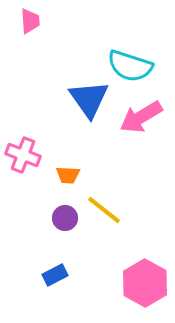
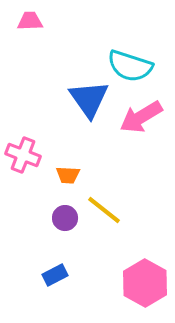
pink trapezoid: rotated 88 degrees counterclockwise
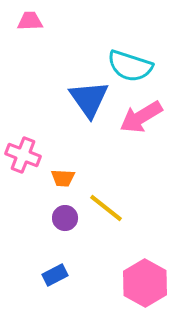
orange trapezoid: moved 5 px left, 3 px down
yellow line: moved 2 px right, 2 px up
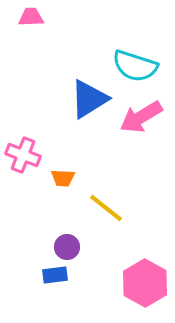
pink trapezoid: moved 1 px right, 4 px up
cyan semicircle: moved 5 px right
blue triangle: rotated 33 degrees clockwise
purple circle: moved 2 px right, 29 px down
blue rectangle: rotated 20 degrees clockwise
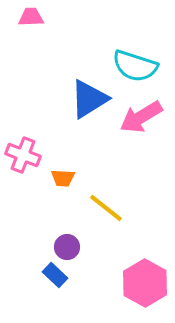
blue rectangle: rotated 50 degrees clockwise
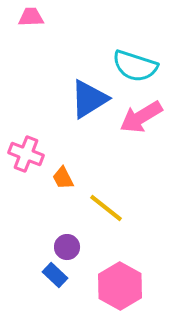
pink cross: moved 3 px right, 1 px up
orange trapezoid: rotated 60 degrees clockwise
pink hexagon: moved 25 px left, 3 px down
